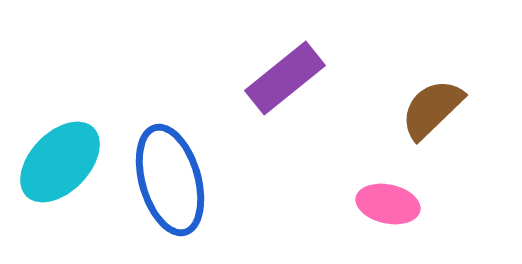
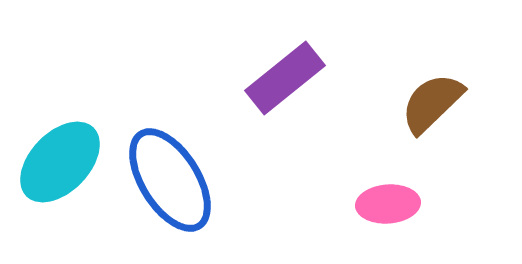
brown semicircle: moved 6 px up
blue ellipse: rotated 16 degrees counterclockwise
pink ellipse: rotated 16 degrees counterclockwise
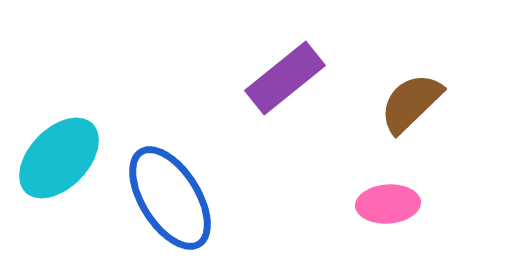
brown semicircle: moved 21 px left
cyan ellipse: moved 1 px left, 4 px up
blue ellipse: moved 18 px down
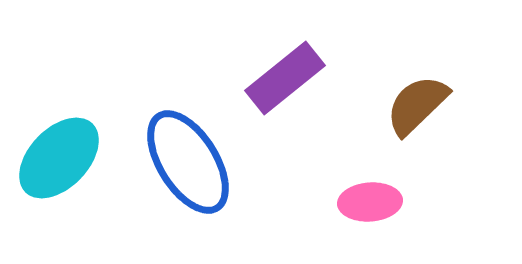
brown semicircle: moved 6 px right, 2 px down
blue ellipse: moved 18 px right, 36 px up
pink ellipse: moved 18 px left, 2 px up
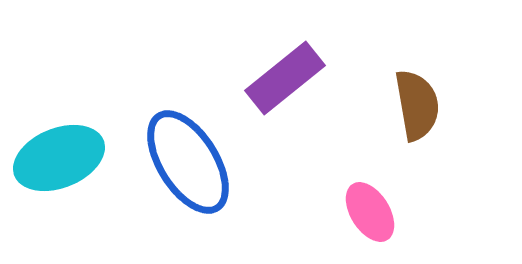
brown semicircle: rotated 124 degrees clockwise
cyan ellipse: rotated 24 degrees clockwise
pink ellipse: moved 10 px down; rotated 62 degrees clockwise
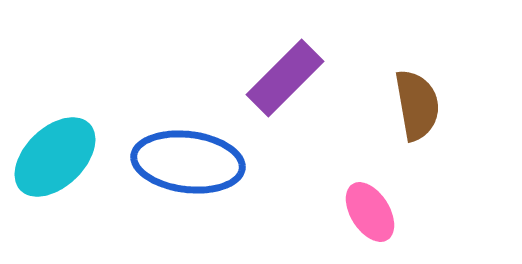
purple rectangle: rotated 6 degrees counterclockwise
cyan ellipse: moved 4 px left, 1 px up; rotated 22 degrees counterclockwise
blue ellipse: rotated 51 degrees counterclockwise
